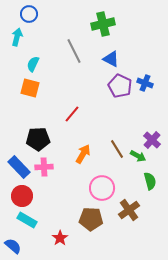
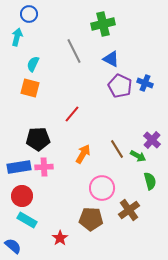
blue rectangle: rotated 55 degrees counterclockwise
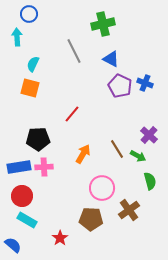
cyan arrow: rotated 18 degrees counterclockwise
purple cross: moved 3 px left, 5 px up
blue semicircle: moved 1 px up
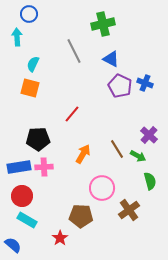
brown pentagon: moved 10 px left, 3 px up
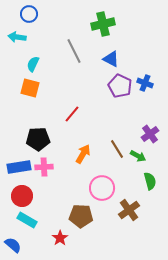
cyan arrow: rotated 78 degrees counterclockwise
purple cross: moved 1 px right, 1 px up; rotated 12 degrees clockwise
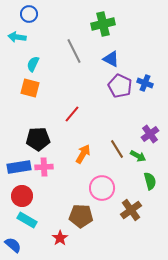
brown cross: moved 2 px right
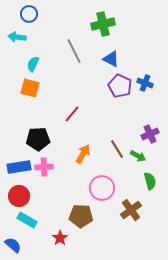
purple cross: rotated 12 degrees clockwise
red circle: moved 3 px left
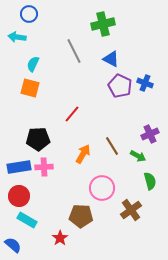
brown line: moved 5 px left, 3 px up
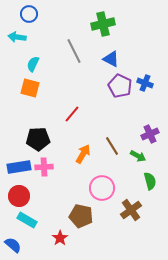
brown pentagon: rotated 10 degrees clockwise
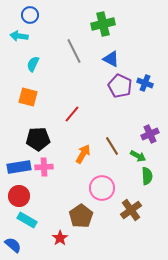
blue circle: moved 1 px right, 1 px down
cyan arrow: moved 2 px right, 1 px up
orange square: moved 2 px left, 9 px down
green semicircle: moved 3 px left, 5 px up; rotated 12 degrees clockwise
brown pentagon: rotated 25 degrees clockwise
